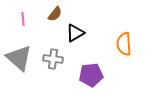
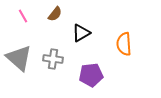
pink line: moved 3 px up; rotated 24 degrees counterclockwise
black triangle: moved 6 px right
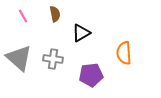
brown semicircle: rotated 49 degrees counterclockwise
orange semicircle: moved 9 px down
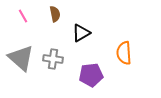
gray triangle: moved 2 px right
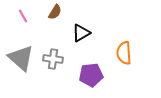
brown semicircle: moved 2 px up; rotated 42 degrees clockwise
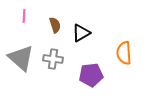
brown semicircle: moved 13 px down; rotated 49 degrees counterclockwise
pink line: moved 1 px right; rotated 32 degrees clockwise
